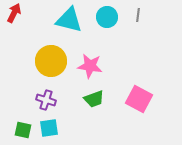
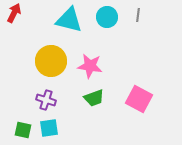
green trapezoid: moved 1 px up
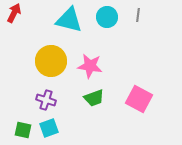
cyan square: rotated 12 degrees counterclockwise
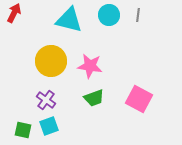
cyan circle: moved 2 px right, 2 px up
purple cross: rotated 18 degrees clockwise
cyan square: moved 2 px up
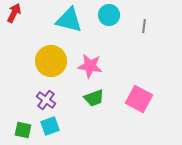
gray line: moved 6 px right, 11 px down
cyan square: moved 1 px right
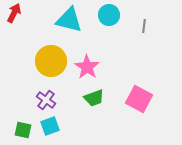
pink star: moved 3 px left, 1 px down; rotated 25 degrees clockwise
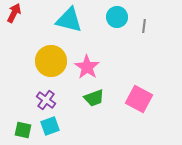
cyan circle: moved 8 px right, 2 px down
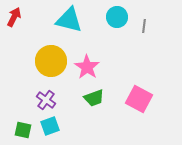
red arrow: moved 4 px down
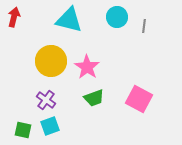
red arrow: rotated 12 degrees counterclockwise
